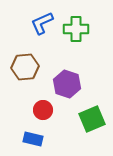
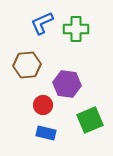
brown hexagon: moved 2 px right, 2 px up
purple hexagon: rotated 12 degrees counterclockwise
red circle: moved 5 px up
green square: moved 2 px left, 1 px down
blue rectangle: moved 13 px right, 6 px up
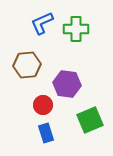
blue rectangle: rotated 60 degrees clockwise
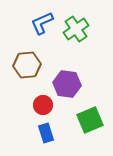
green cross: rotated 35 degrees counterclockwise
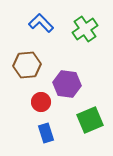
blue L-shape: moved 1 px left; rotated 70 degrees clockwise
green cross: moved 9 px right
red circle: moved 2 px left, 3 px up
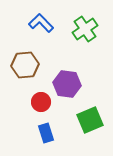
brown hexagon: moved 2 px left
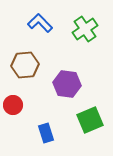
blue L-shape: moved 1 px left
red circle: moved 28 px left, 3 px down
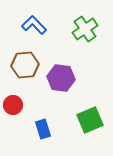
blue L-shape: moved 6 px left, 2 px down
purple hexagon: moved 6 px left, 6 px up
blue rectangle: moved 3 px left, 4 px up
